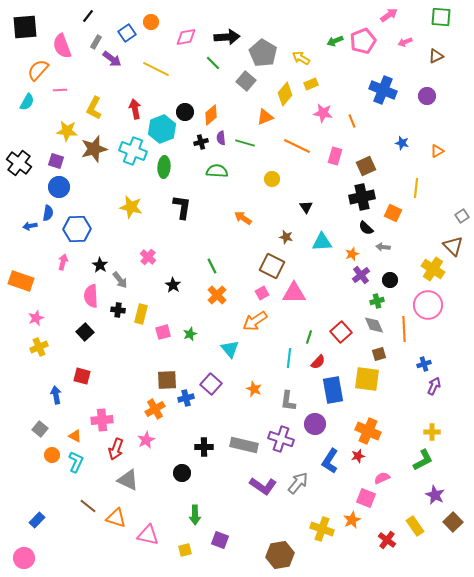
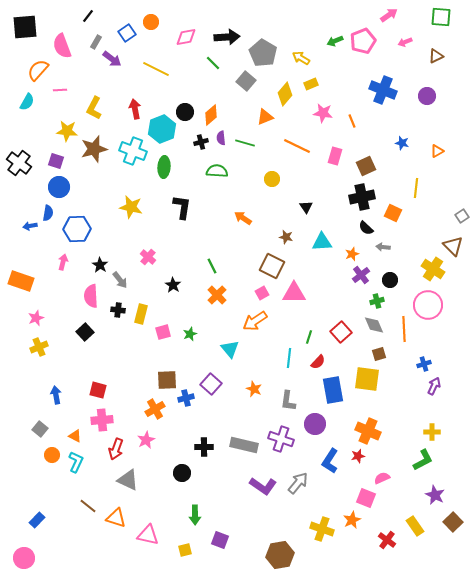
red square at (82, 376): moved 16 px right, 14 px down
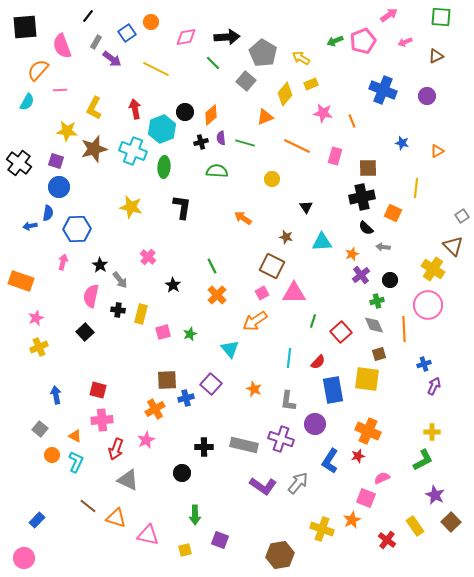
brown square at (366, 166): moved 2 px right, 2 px down; rotated 24 degrees clockwise
pink semicircle at (91, 296): rotated 15 degrees clockwise
green line at (309, 337): moved 4 px right, 16 px up
brown square at (453, 522): moved 2 px left
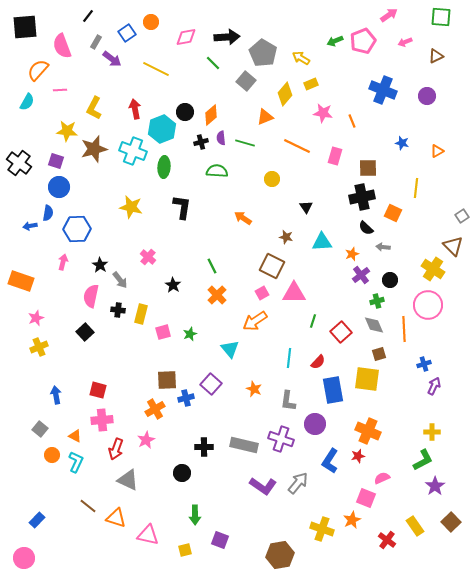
purple star at (435, 495): moved 9 px up; rotated 12 degrees clockwise
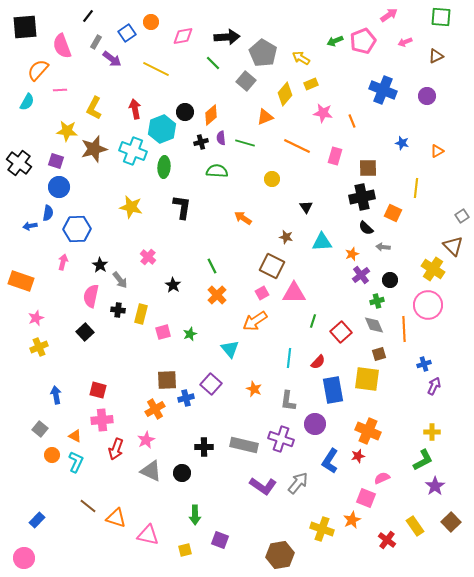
pink diamond at (186, 37): moved 3 px left, 1 px up
gray triangle at (128, 480): moved 23 px right, 9 px up
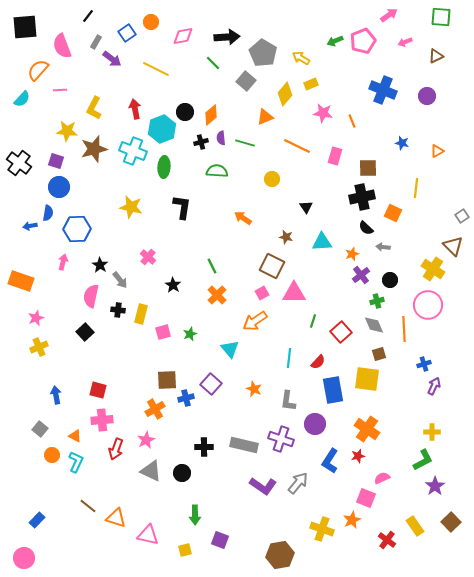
cyan semicircle at (27, 102): moved 5 px left, 3 px up; rotated 12 degrees clockwise
orange cross at (368, 431): moved 1 px left, 2 px up; rotated 10 degrees clockwise
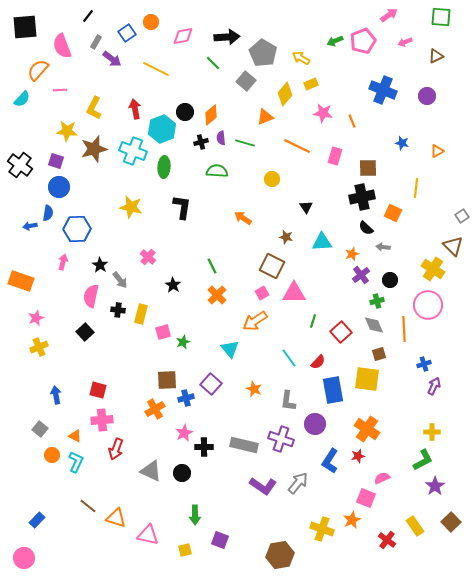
black cross at (19, 163): moved 1 px right, 2 px down
green star at (190, 334): moved 7 px left, 8 px down
cyan line at (289, 358): rotated 42 degrees counterclockwise
pink star at (146, 440): moved 38 px right, 7 px up
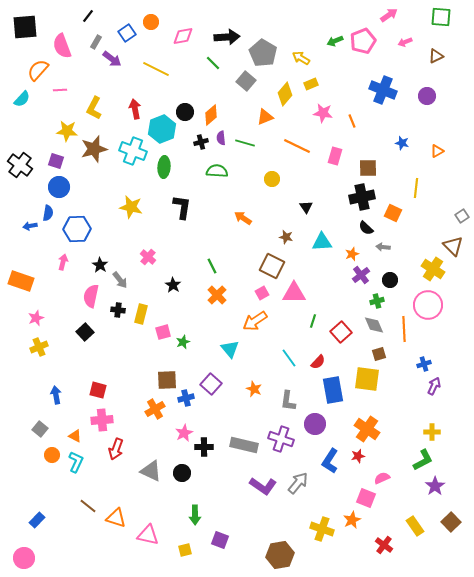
red cross at (387, 540): moved 3 px left, 5 px down
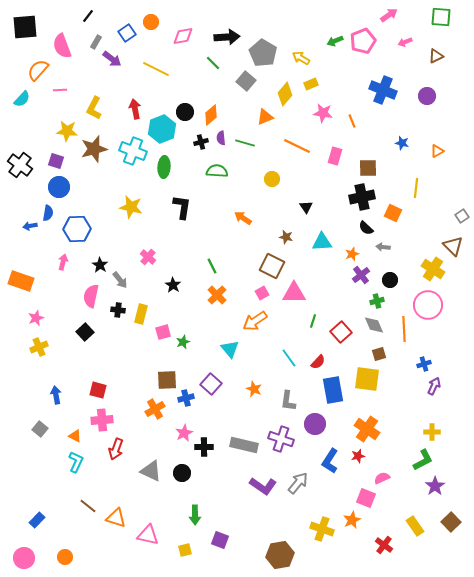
orange circle at (52, 455): moved 13 px right, 102 px down
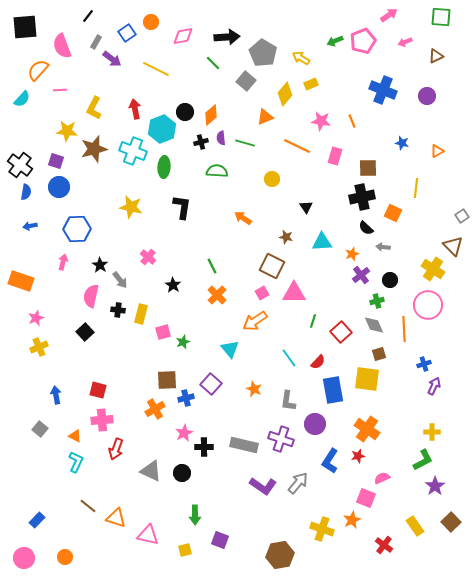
pink star at (323, 113): moved 2 px left, 8 px down
blue semicircle at (48, 213): moved 22 px left, 21 px up
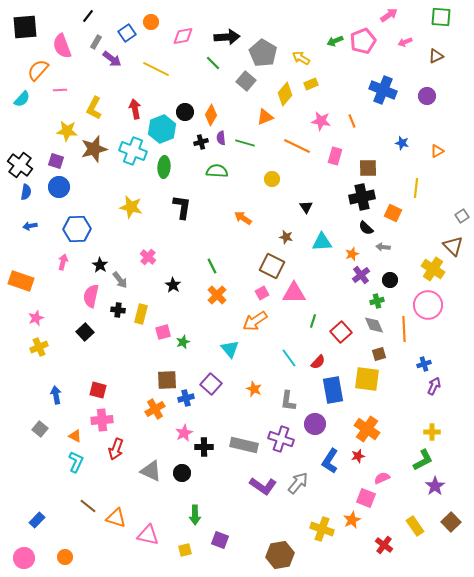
orange diamond at (211, 115): rotated 20 degrees counterclockwise
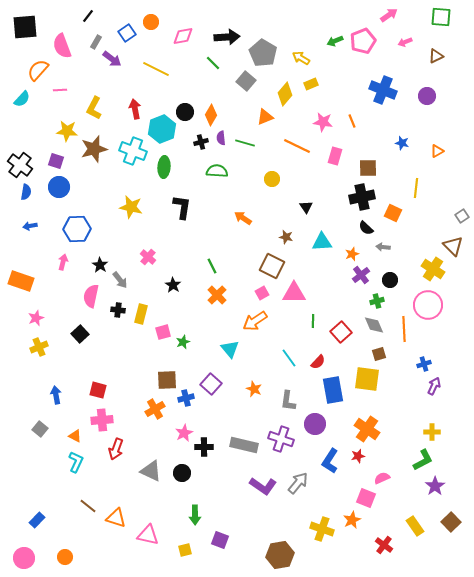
pink star at (321, 121): moved 2 px right, 1 px down
green line at (313, 321): rotated 16 degrees counterclockwise
black square at (85, 332): moved 5 px left, 2 px down
